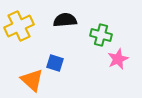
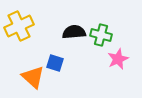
black semicircle: moved 9 px right, 12 px down
orange triangle: moved 1 px right, 3 px up
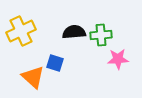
yellow cross: moved 2 px right, 5 px down
green cross: rotated 20 degrees counterclockwise
pink star: rotated 20 degrees clockwise
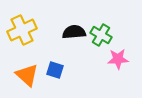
yellow cross: moved 1 px right, 1 px up
green cross: rotated 35 degrees clockwise
blue square: moved 7 px down
orange triangle: moved 6 px left, 2 px up
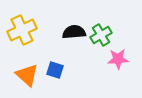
green cross: rotated 30 degrees clockwise
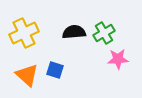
yellow cross: moved 2 px right, 3 px down
green cross: moved 3 px right, 2 px up
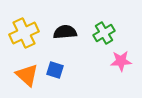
black semicircle: moved 9 px left
pink star: moved 3 px right, 2 px down
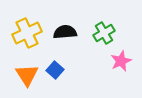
yellow cross: moved 3 px right
pink star: rotated 20 degrees counterclockwise
blue square: rotated 24 degrees clockwise
orange triangle: rotated 15 degrees clockwise
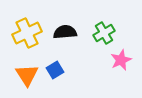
pink star: moved 1 px up
blue square: rotated 18 degrees clockwise
